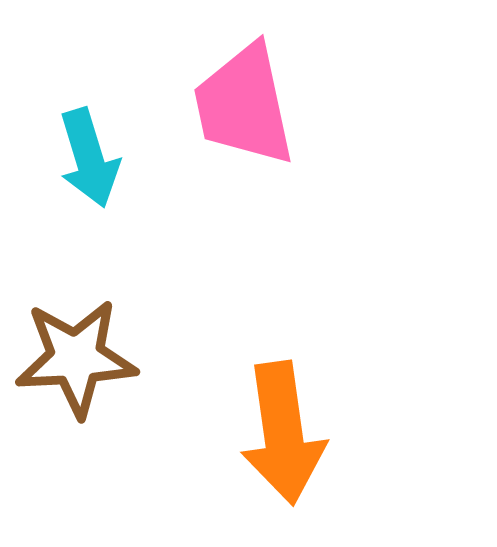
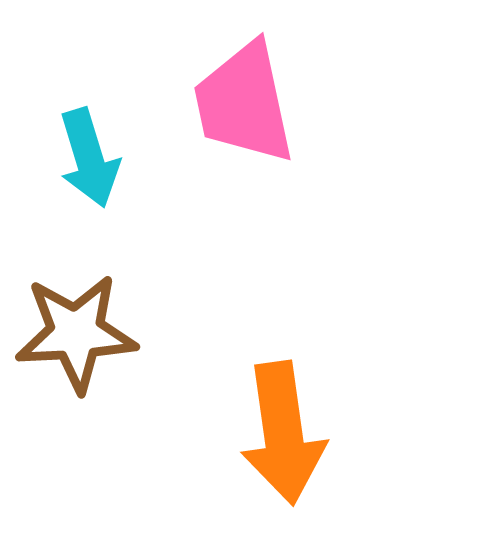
pink trapezoid: moved 2 px up
brown star: moved 25 px up
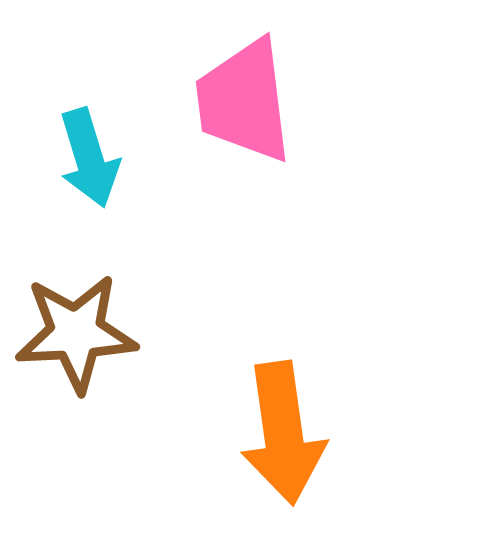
pink trapezoid: moved 2 px up; rotated 5 degrees clockwise
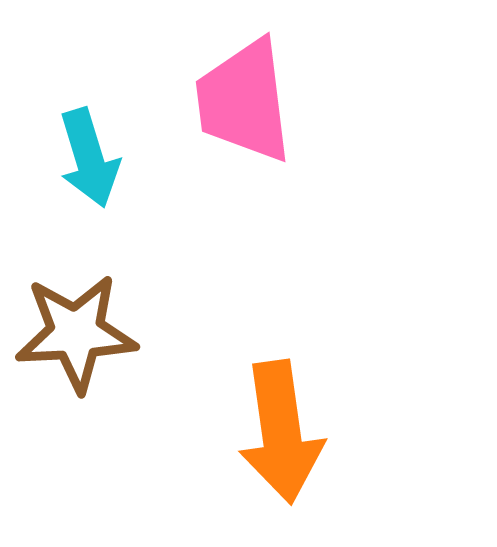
orange arrow: moved 2 px left, 1 px up
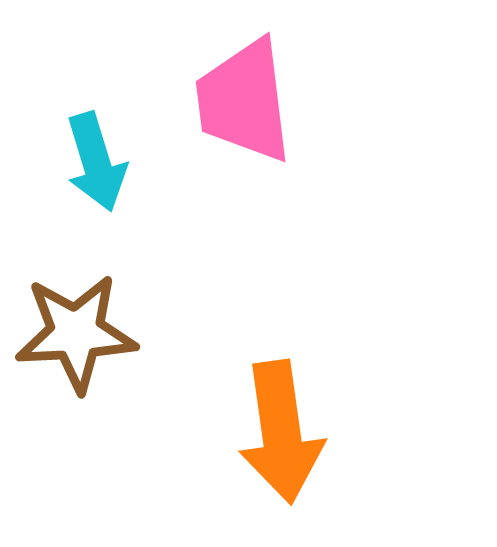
cyan arrow: moved 7 px right, 4 px down
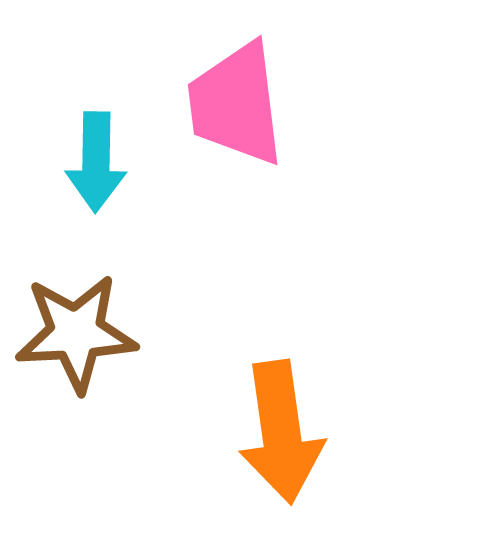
pink trapezoid: moved 8 px left, 3 px down
cyan arrow: rotated 18 degrees clockwise
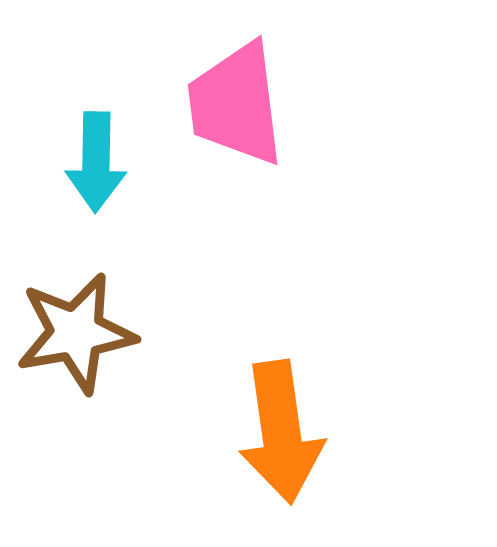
brown star: rotated 7 degrees counterclockwise
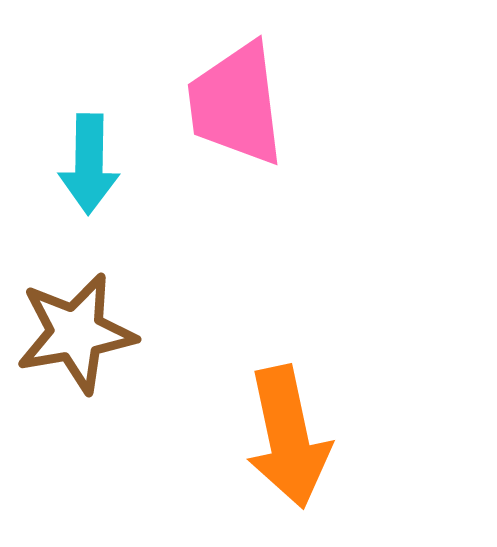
cyan arrow: moved 7 px left, 2 px down
orange arrow: moved 7 px right, 5 px down; rotated 4 degrees counterclockwise
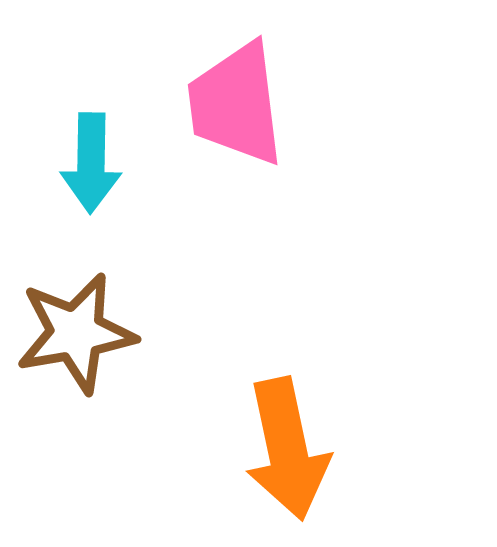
cyan arrow: moved 2 px right, 1 px up
orange arrow: moved 1 px left, 12 px down
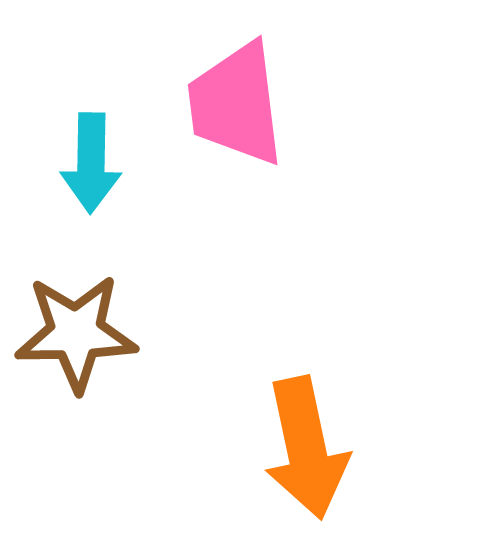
brown star: rotated 9 degrees clockwise
orange arrow: moved 19 px right, 1 px up
